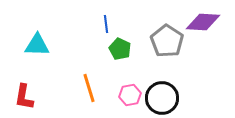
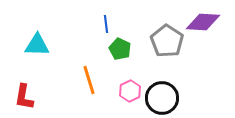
orange line: moved 8 px up
pink hexagon: moved 4 px up; rotated 15 degrees counterclockwise
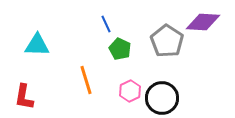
blue line: rotated 18 degrees counterclockwise
orange line: moved 3 px left
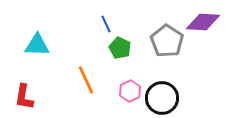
green pentagon: moved 1 px up
orange line: rotated 8 degrees counterclockwise
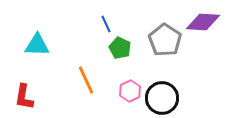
gray pentagon: moved 2 px left, 1 px up
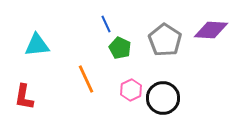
purple diamond: moved 8 px right, 8 px down
cyan triangle: rotated 8 degrees counterclockwise
orange line: moved 1 px up
pink hexagon: moved 1 px right, 1 px up
black circle: moved 1 px right
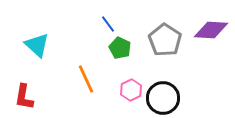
blue line: moved 2 px right; rotated 12 degrees counterclockwise
cyan triangle: rotated 48 degrees clockwise
